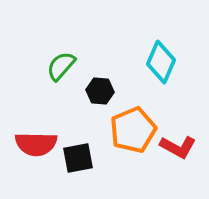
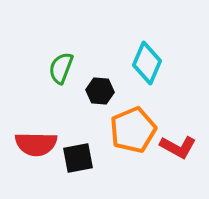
cyan diamond: moved 14 px left, 1 px down
green semicircle: moved 2 px down; rotated 20 degrees counterclockwise
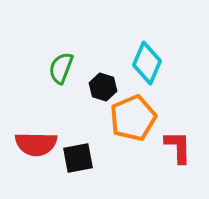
black hexagon: moved 3 px right, 4 px up; rotated 12 degrees clockwise
orange pentagon: moved 12 px up
red L-shape: rotated 120 degrees counterclockwise
